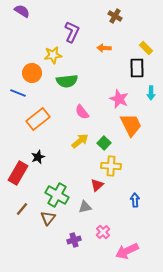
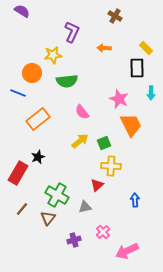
green square: rotated 24 degrees clockwise
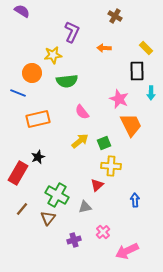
black rectangle: moved 3 px down
orange rectangle: rotated 25 degrees clockwise
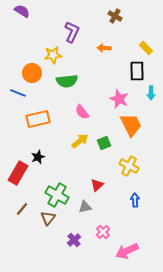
yellow cross: moved 18 px right; rotated 24 degrees clockwise
purple cross: rotated 24 degrees counterclockwise
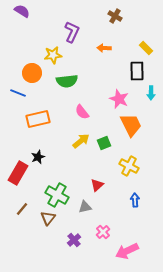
yellow arrow: moved 1 px right
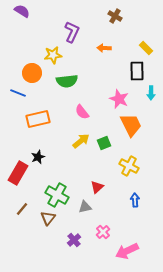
red triangle: moved 2 px down
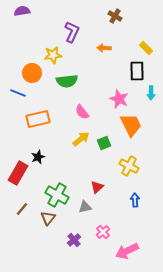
purple semicircle: rotated 42 degrees counterclockwise
yellow arrow: moved 2 px up
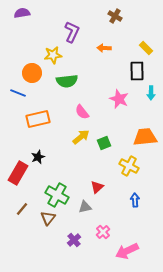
purple semicircle: moved 2 px down
orange trapezoid: moved 14 px right, 12 px down; rotated 70 degrees counterclockwise
yellow arrow: moved 2 px up
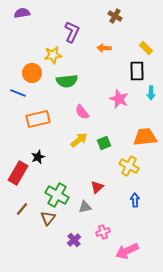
yellow arrow: moved 2 px left, 3 px down
pink cross: rotated 24 degrees clockwise
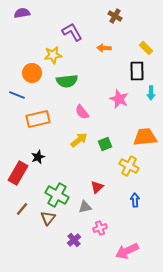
purple L-shape: rotated 55 degrees counterclockwise
blue line: moved 1 px left, 2 px down
green square: moved 1 px right, 1 px down
pink cross: moved 3 px left, 4 px up
